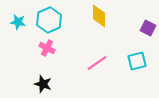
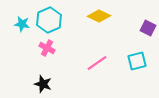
yellow diamond: rotated 65 degrees counterclockwise
cyan star: moved 4 px right, 2 px down
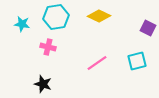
cyan hexagon: moved 7 px right, 3 px up; rotated 15 degrees clockwise
pink cross: moved 1 px right, 1 px up; rotated 14 degrees counterclockwise
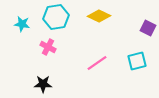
pink cross: rotated 14 degrees clockwise
black star: rotated 18 degrees counterclockwise
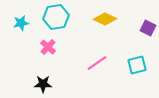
yellow diamond: moved 6 px right, 3 px down
cyan star: moved 1 px left, 1 px up; rotated 21 degrees counterclockwise
pink cross: rotated 14 degrees clockwise
cyan square: moved 4 px down
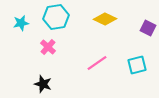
black star: rotated 18 degrees clockwise
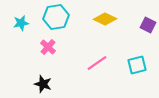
purple square: moved 3 px up
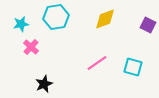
yellow diamond: rotated 45 degrees counterclockwise
cyan star: moved 1 px down
pink cross: moved 17 px left
cyan square: moved 4 px left, 2 px down; rotated 30 degrees clockwise
black star: moved 1 px right; rotated 30 degrees clockwise
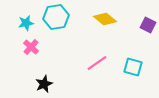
yellow diamond: rotated 60 degrees clockwise
cyan star: moved 5 px right, 1 px up
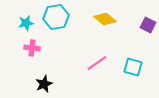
pink cross: moved 1 px right, 1 px down; rotated 35 degrees counterclockwise
